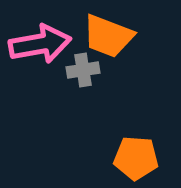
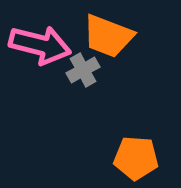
pink arrow: moved 1 px down; rotated 24 degrees clockwise
gray cross: rotated 20 degrees counterclockwise
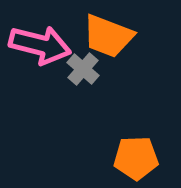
gray cross: moved 1 px up; rotated 20 degrees counterclockwise
orange pentagon: rotated 6 degrees counterclockwise
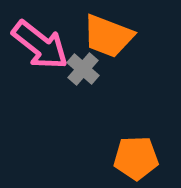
pink arrow: rotated 24 degrees clockwise
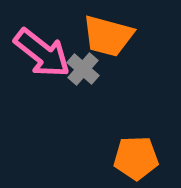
orange trapezoid: rotated 6 degrees counterclockwise
pink arrow: moved 2 px right, 8 px down
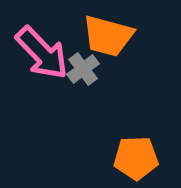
pink arrow: rotated 8 degrees clockwise
gray cross: rotated 12 degrees clockwise
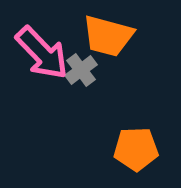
gray cross: moved 2 px left, 1 px down
orange pentagon: moved 9 px up
